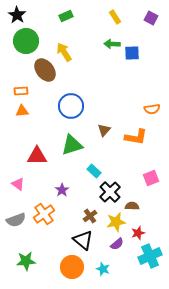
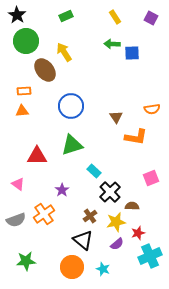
orange rectangle: moved 3 px right
brown triangle: moved 12 px right, 13 px up; rotated 16 degrees counterclockwise
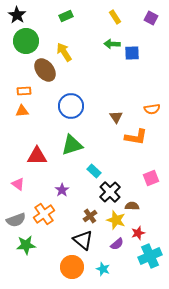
yellow star: moved 2 px up; rotated 30 degrees clockwise
green star: moved 16 px up
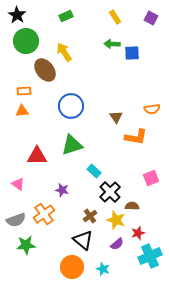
purple star: rotated 24 degrees counterclockwise
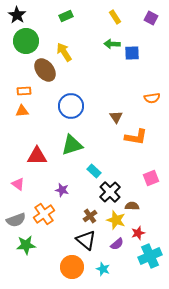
orange semicircle: moved 11 px up
black triangle: moved 3 px right
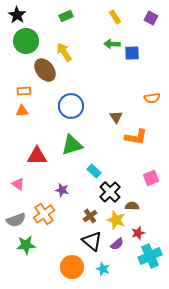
black triangle: moved 6 px right, 1 px down
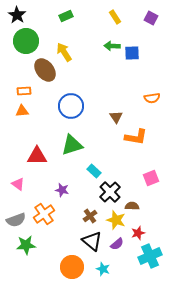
green arrow: moved 2 px down
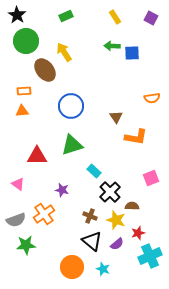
brown cross: rotated 32 degrees counterclockwise
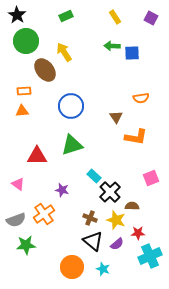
orange semicircle: moved 11 px left
cyan rectangle: moved 5 px down
brown cross: moved 2 px down
red star: rotated 16 degrees clockwise
black triangle: moved 1 px right
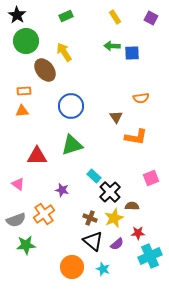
yellow star: moved 2 px left, 2 px up; rotated 30 degrees clockwise
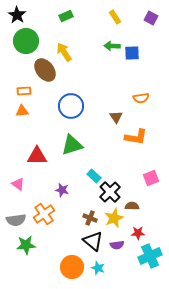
gray semicircle: rotated 12 degrees clockwise
purple semicircle: moved 1 px down; rotated 32 degrees clockwise
cyan star: moved 5 px left, 1 px up
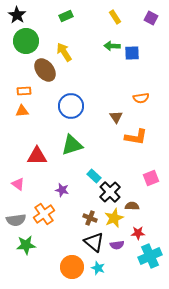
black triangle: moved 1 px right, 1 px down
